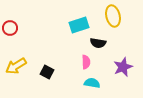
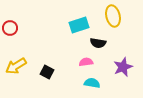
pink semicircle: rotated 96 degrees counterclockwise
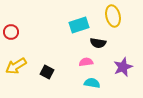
red circle: moved 1 px right, 4 px down
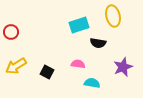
pink semicircle: moved 8 px left, 2 px down; rotated 16 degrees clockwise
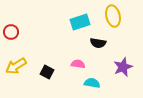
cyan rectangle: moved 1 px right, 3 px up
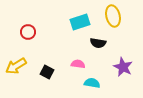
red circle: moved 17 px right
purple star: rotated 24 degrees counterclockwise
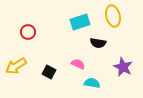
pink semicircle: rotated 16 degrees clockwise
black square: moved 2 px right
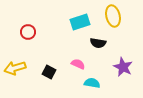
yellow arrow: moved 1 px left, 2 px down; rotated 15 degrees clockwise
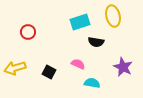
black semicircle: moved 2 px left, 1 px up
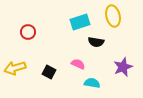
purple star: rotated 24 degrees clockwise
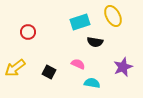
yellow ellipse: rotated 15 degrees counterclockwise
black semicircle: moved 1 px left
yellow arrow: rotated 20 degrees counterclockwise
